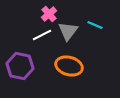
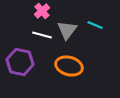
pink cross: moved 7 px left, 3 px up
gray triangle: moved 1 px left, 1 px up
white line: rotated 42 degrees clockwise
purple hexagon: moved 4 px up
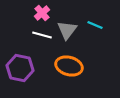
pink cross: moved 2 px down
purple hexagon: moved 6 px down
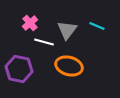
pink cross: moved 12 px left, 10 px down
cyan line: moved 2 px right, 1 px down
white line: moved 2 px right, 7 px down
purple hexagon: moved 1 px left, 1 px down
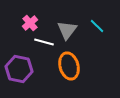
cyan line: rotated 21 degrees clockwise
orange ellipse: rotated 60 degrees clockwise
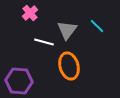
pink cross: moved 10 px up
purple hexagon: moved 12 px down; rotated 8 degrees counterclockwise
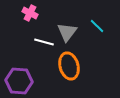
pink cross: rotated 21 degrees counterclockwise
gray triangle: moved 2 px down
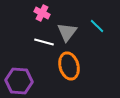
pink cross: moved 12 px right
